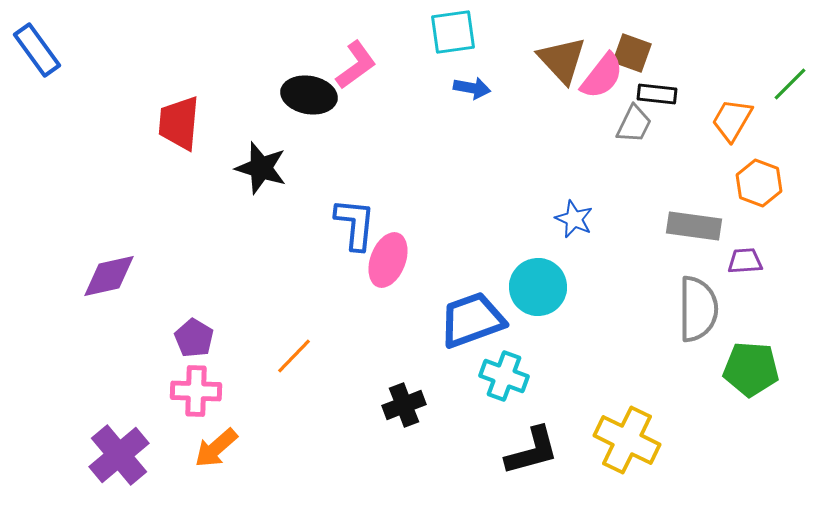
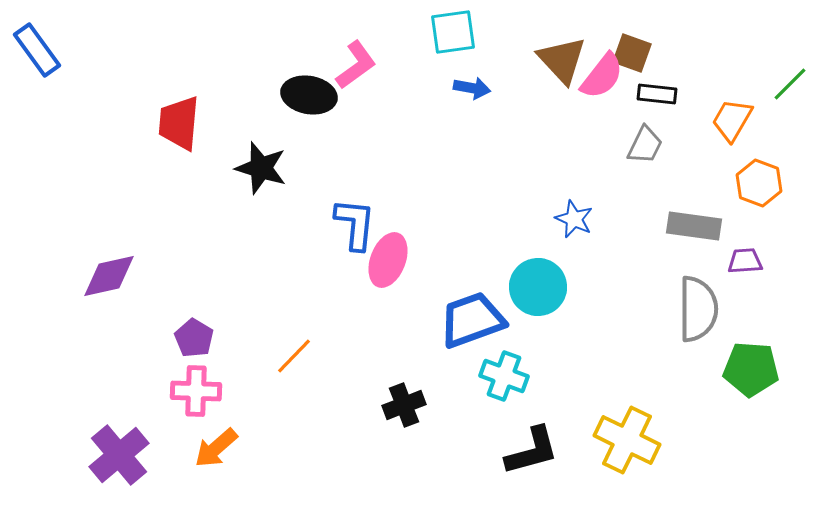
gray trapezoid: moved 11 px right, 21 px down
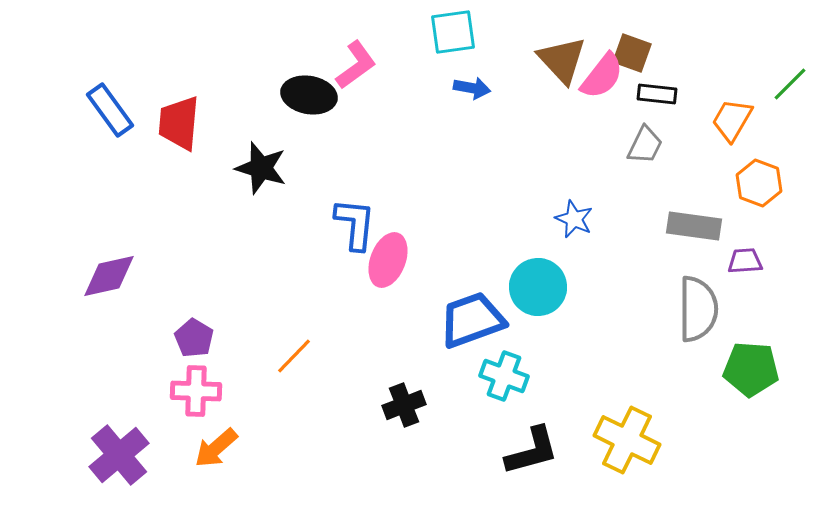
blue rectangle: moved 73 px right, 60 px down
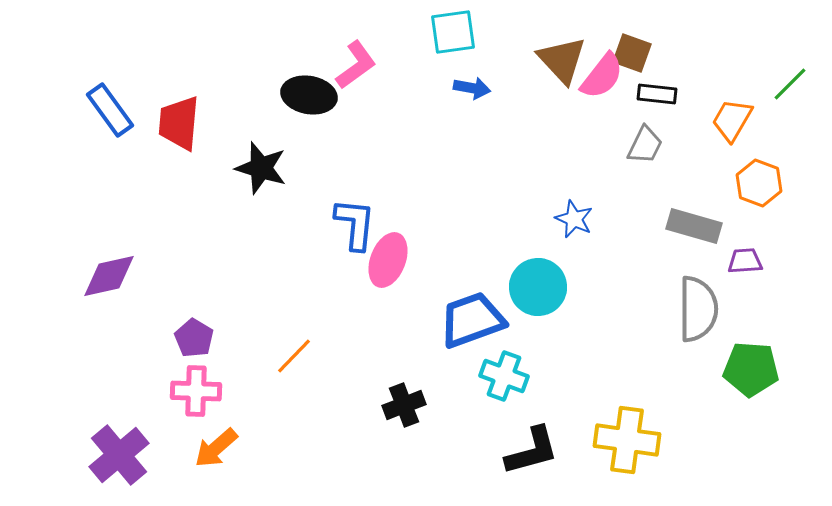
gray rectangle: rotated 8 degrees clockwise
yellow cross: rotated 18 degrees counterclockwise
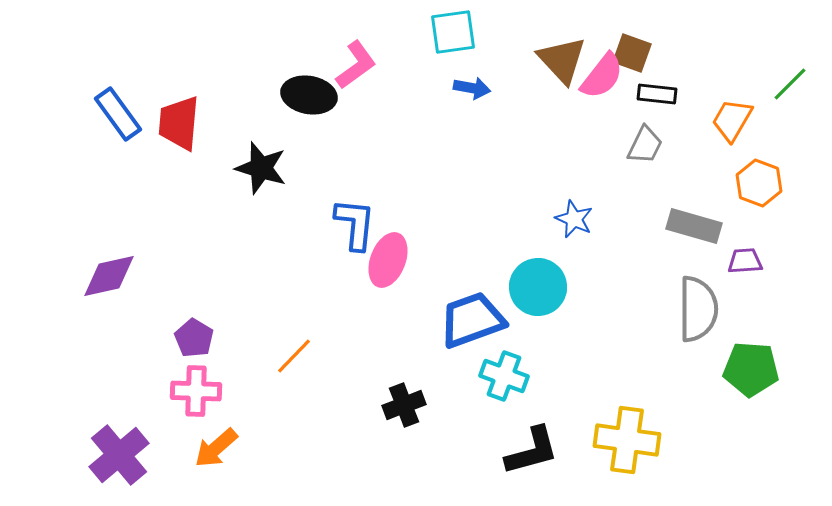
blue rectangle: moved 8 px right, 4 px down
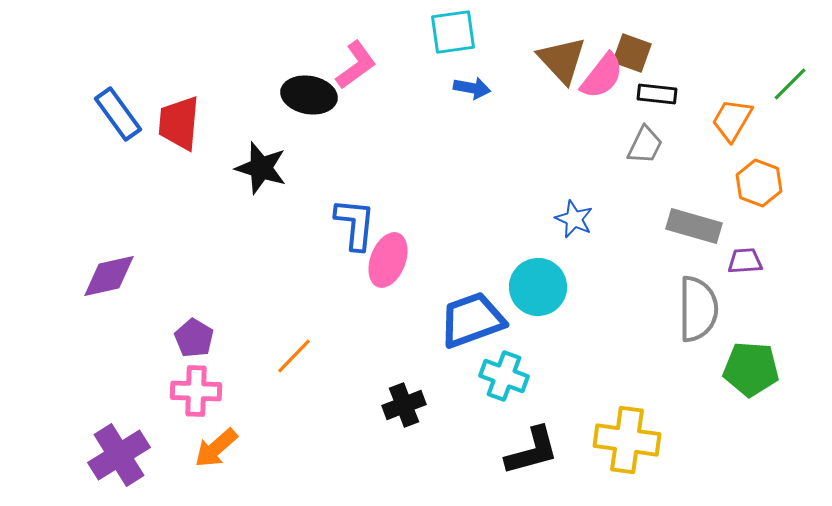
purple cross: rotated 8 degrees clockwise
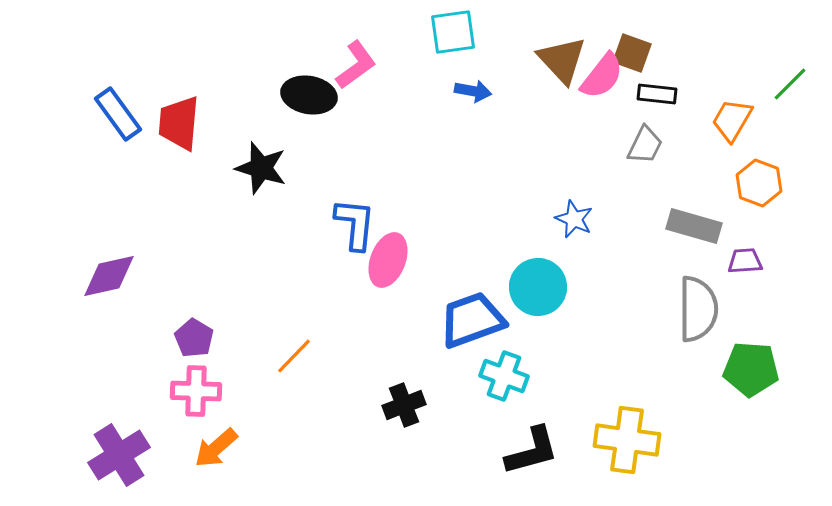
blue arrow: moved 1 px right, 3 px down
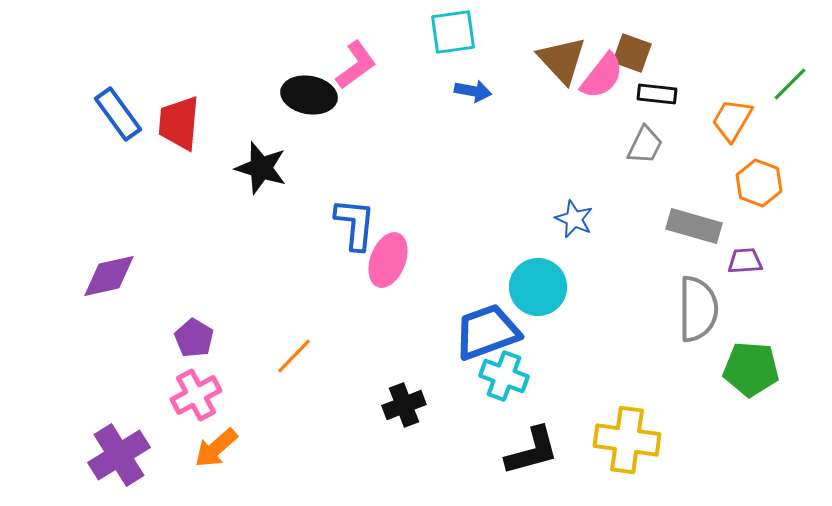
blue trapezoid: moved 15 px right, 12 px down
pink cross: moved 4 px down; rotated 30 degrees counterclockwise
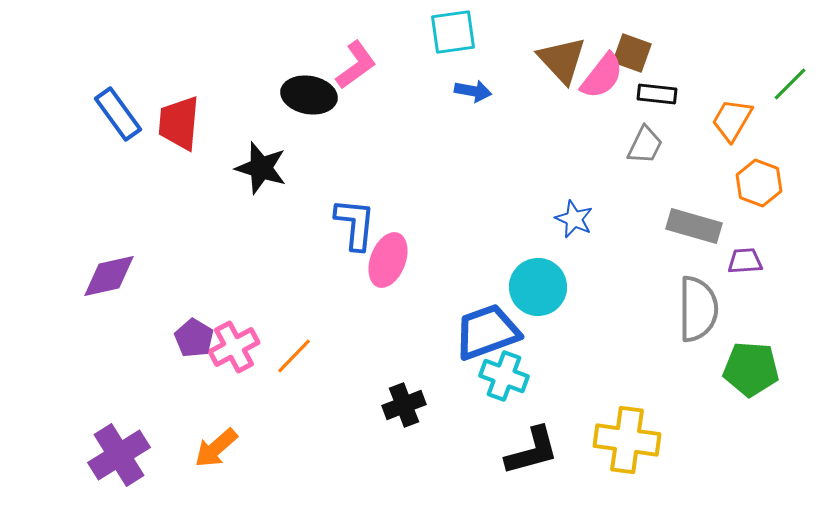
pink cross: moved 38 px right, 48 px up
